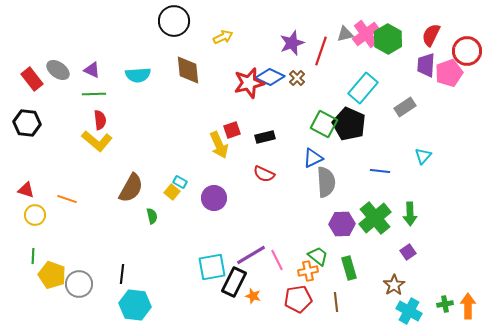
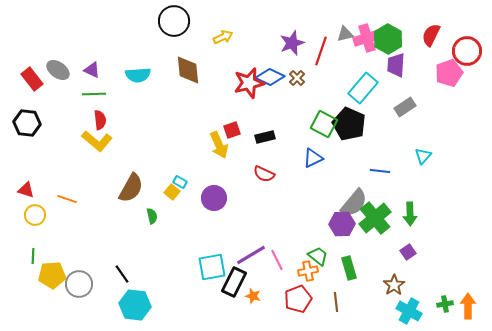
pink cross at (366, 34): moved 1 px right, 4 px down; rotated 20 degrees clockwise
purple trapezoid at (426, 65): moved 30 px left
gray semicircle at (326, 182): moved 28 px right, 21 px down; rotated 44 degrees clockwise
black line at (122, 274): rotated 42 degrees counterclockwise
yellow pentagon at (52, 275): rotated 24 degrees counterclockwise
red pentagon at (298, 299): rotated 12 degrees counterclockwise
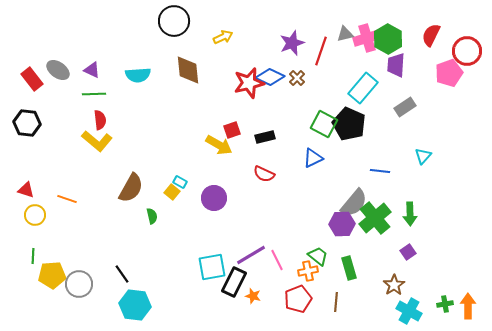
yellow arrow at (219, 145): rotated 36 degrees counterclockwise
brown line at (336, 302): rotated 12 degrees clockwise
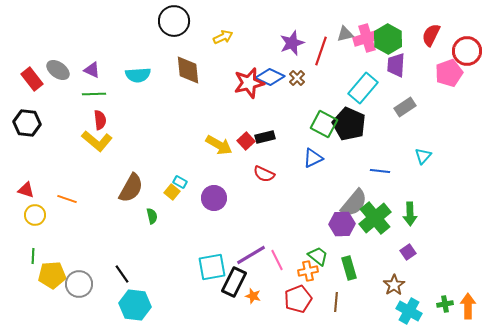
red square at (232, 130): moved 14 px right, 11 px down; rotated 24 degrees counterclockwise
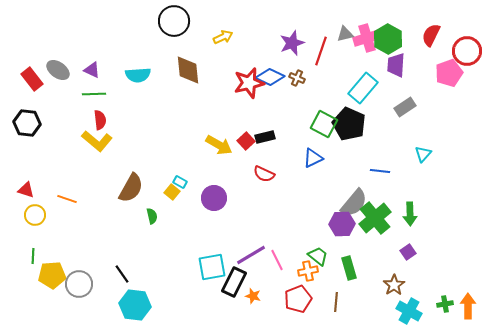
brown cross at (297, 78): rotated 21 degrees counterclockwise
cyan triangle at (423, 156): moved 2 px up
